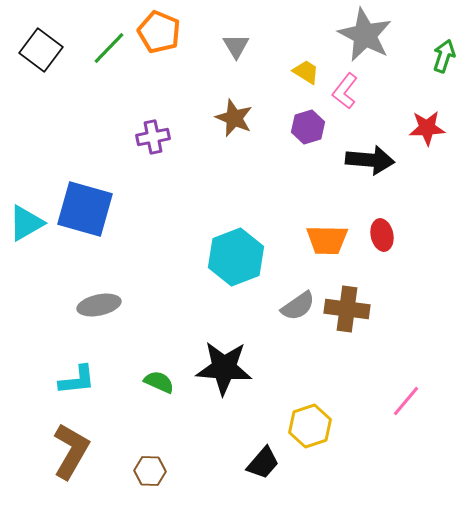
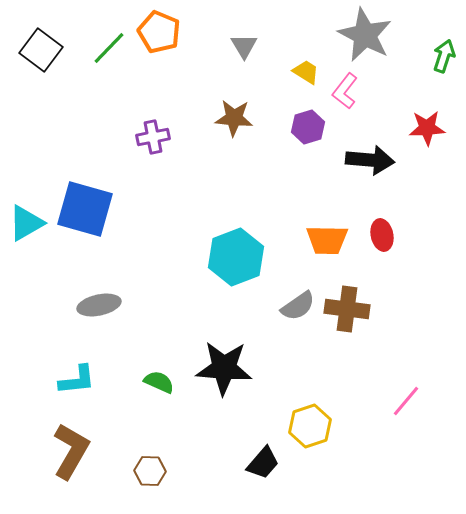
gray triangle: moved 8 px right
brown star: rotated 18 degrees counterclockwise
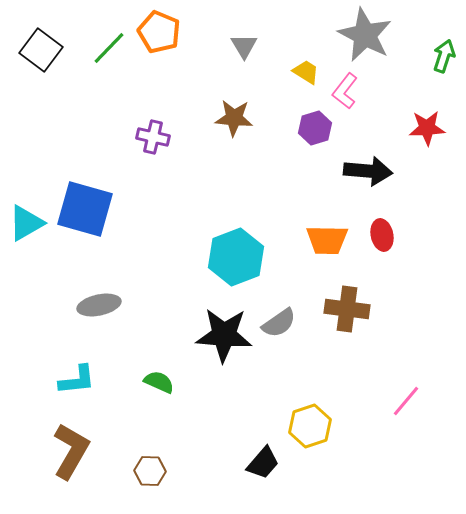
purple hexagon: moved 7 px right, 1 px down
purple cross: rotated 24 degrees clockwise
black arrow: moved 2 px left, 11 px down
gray semicircle: moved 19 px left, 17 px down
black star: moved 33 px up
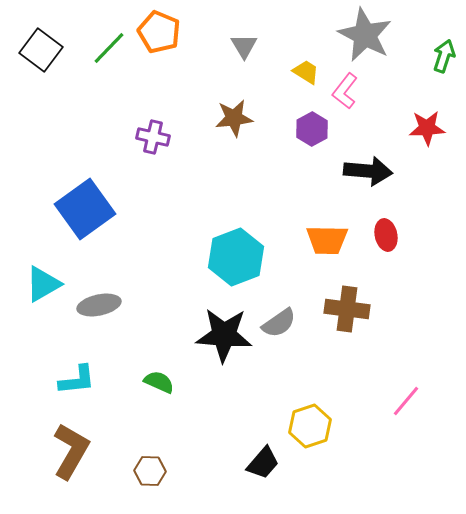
brown star: rotated 12 degrees counterclockwise
purple hexagon: moved 3 px left, 1 px down; rotated 12 degrees counterclockwise
blue square: rotated 38 degrees clockwise
cyan triangle: moved 17 px right, 61 px down
red ellipse: moved 4 px right
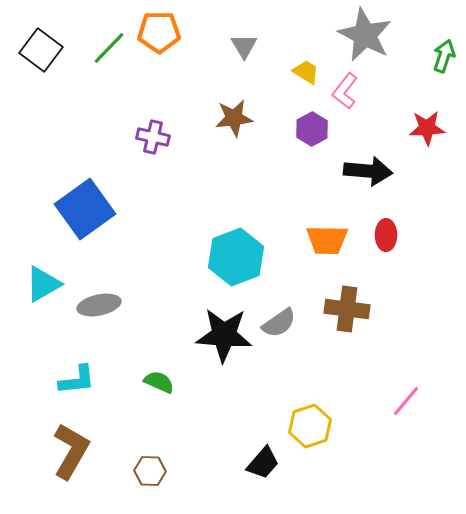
orange pentagon: rotated 24 degrees counterclockwise
red ellipse: rotated 12 degrees clockwise
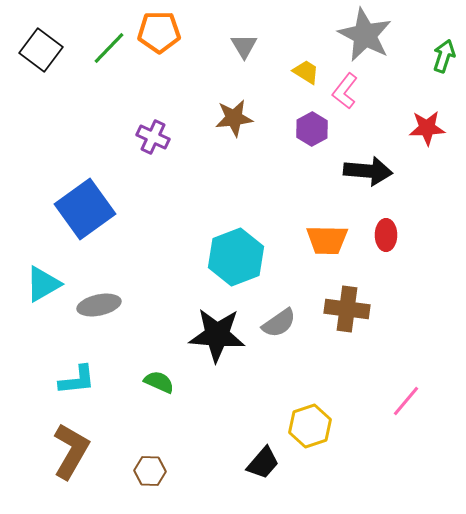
purple cross: rotated 12 degrees clockwise
black star: moved 7 px left
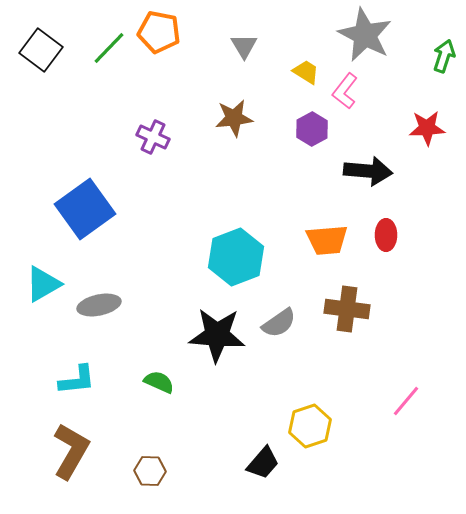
orange pentagon: rotated 12 degrees clockwise
orange trapezoid: rotated 6 degrees counterclockwise
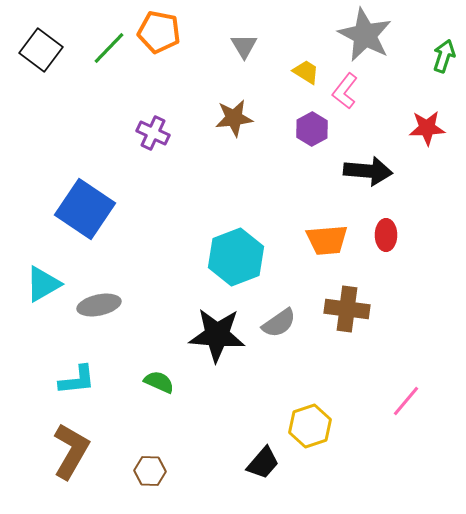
purple cross: moved 4 px up
blue square: rotated 20 degrees counterclockwise
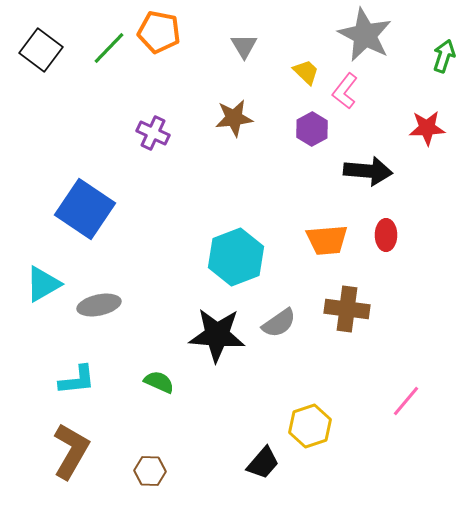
yellow trapezoid: rotated 12 degrees clockwise
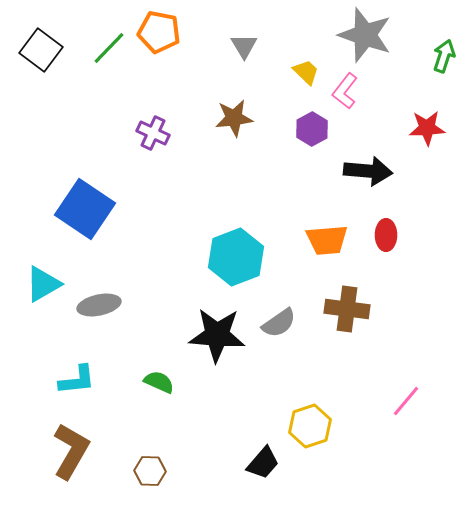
gray star: rotated 8 degrees counterclockwise
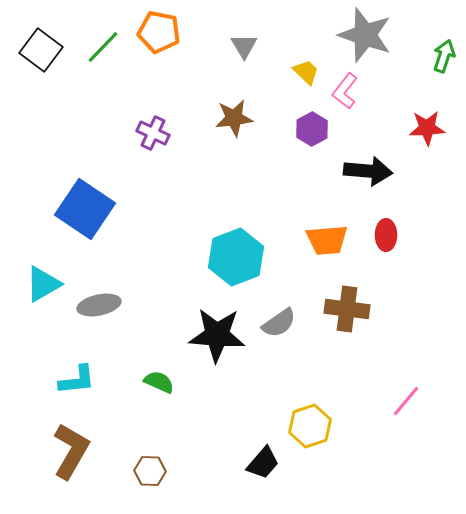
green line: moved 6 px left, 1 px up
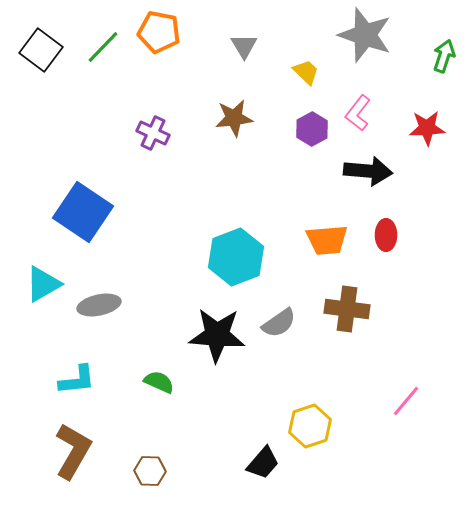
pink L-shape: moved 13 px right, 22 px down
blue square: moved 2 px left, 3 px down
brown L-shape: moved 2 px right
